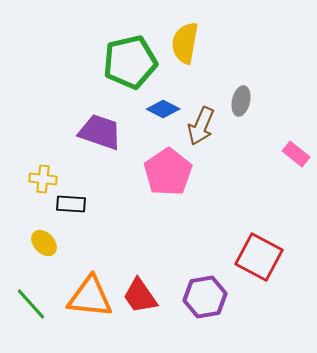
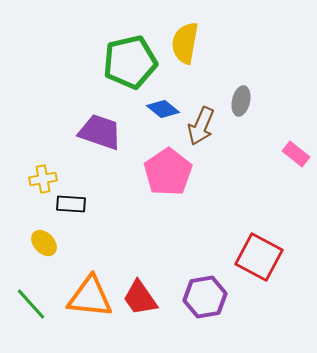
blue diamond: rotated 12 degrees clockwise
yellow cross: rotated 16 degrees counterclockwise
red trapezoid: moved 2 px down
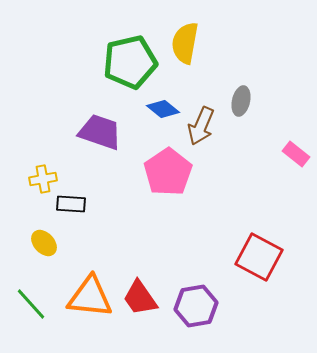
purple hexagon: moved 9 px left, 9 px down
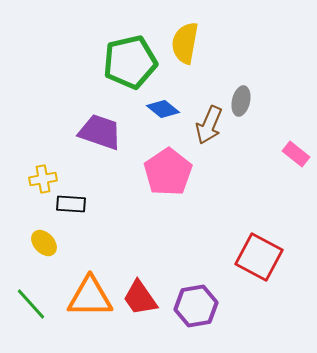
brown arrow: moved 8 px right, 1 px up
orange triangle: rotated 6 degrees counterclockwise
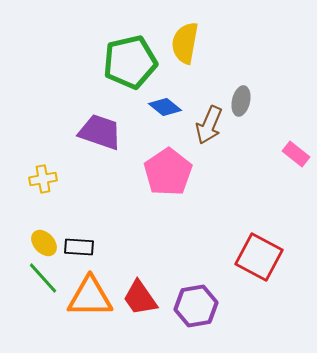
blue diamond: moved 2 px right, 2 px up
black rectangle: moved 8 px right, 43 px down
green line: moved 12 px right, 26 px up
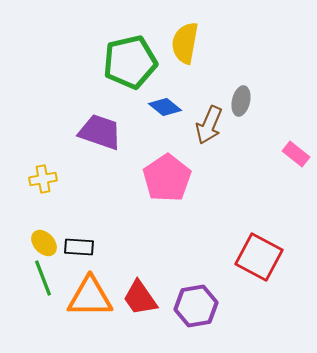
pink pentagon: moved 1 px left, 6 px down
green line: rotated 21 degrees clockwise
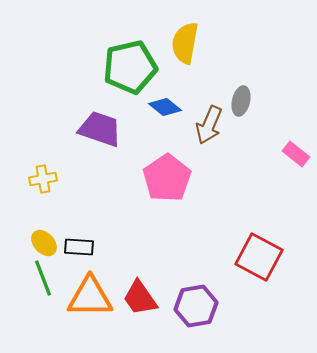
green pentagon: moved 5 px down
purple trapezoid: moved 3 px up
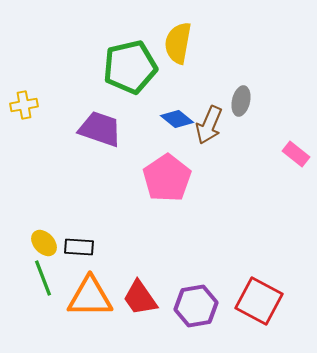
yellow semicircle: moved 7 px left
blue diamond: moved 12 px right, 12 px down
yellow cross: moved 19 px left, 74 px up
red square: moved 44 px down
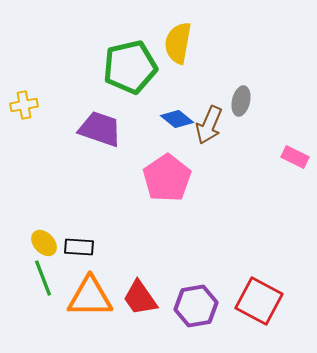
pink rectangle: moved 1 px left, 3 px down; rotated 12 degrees counterclockwise
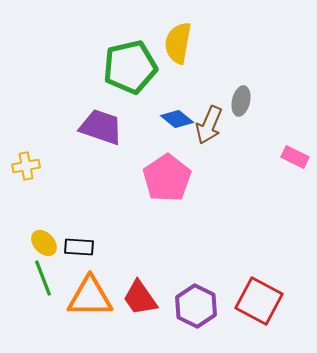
yellow cross: moved 2 px right, 61 px down
purple trapezoid: moved 1 px right, 2 px up
purple hexagon: rotated 24 degrees counterclockwise
